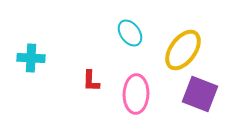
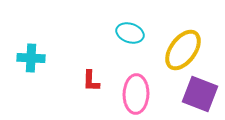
cyan ellipse: rotated 36 degrees counterclockwise
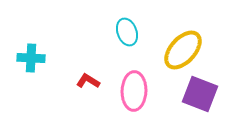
cyan ellipse: moved 3 px left, 1 px up; rotated 52 degrees clockwise
yellow ellipse: rotated 6 degrees clockwise
red L-shape: moved 3 px left; rotated 120 degrees clockwise
pink ellipse: moved 2 px left, 3 px up
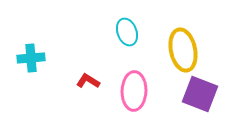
yellow ellipse: rotated 54 degrees counterclockwise
cyan cross: rotated 8 degrees counterclockwise
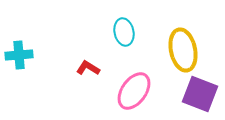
cyan ellipse: moved 3 px left; rotated 8 degrees clockwise
cyan cross: moved 12 px left, 3 px up
red L-shape: moved 13 px up
pink ellipse: rotated 33 degrees clockwise
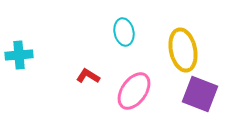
red L-shape: moved 8 px down
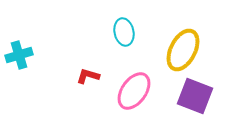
yellow ellipse: rotated 39 degrees clockwise
cyan cross: rotated 12 degrees counterclockwise
red L-shape: rotated 15 degrees counterclockwise
purple square: moved 5 px left, 2 px down
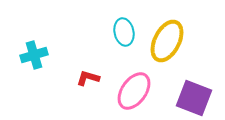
yellow ellipse: moved 16 px left, 9 px up
cyan cross: moved 15 px right
red L-shape: moved 2 px down
purple square: moved 1 px left, 2 px down
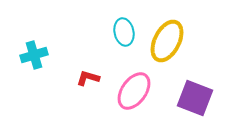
purple square: moved 1 px right
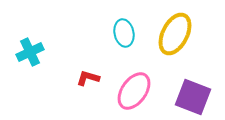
cyan ellipse: moved 1 px down
yellow ellipse: moved 8 px right, 7 px up
cyan cross: moved 4 px left, 3 px up; rotated 8 degrees counterclockwise
purple square: moved 2 px left, 1 px up
